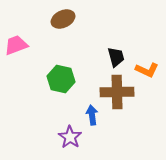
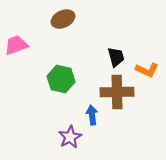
purple star: rotated 10 degrees clockwise
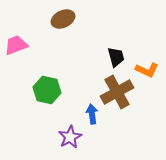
green hexagon: moved 14 px left, 11 px down
brown cross: rotated 28 degrees counterclockwise
blue arrow: moved 1 px up
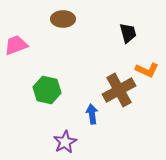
brown ellipse: rotated 25 degrees clockwise
black trapezoid: moved 12 px right, 24 px up
brown cross: moved 2 px right, 2 px up
purple star: moved 5 px left, 5 px down
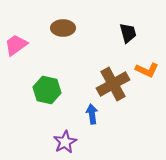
brown ellipse: moved 9 px down
pink trapezoid: rotated 15 degrees counterclockwise
brown cross: moved 6 px left, 6 px up
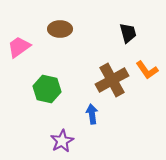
brown ellipse: moved 3 px left, 1 px down
pink trapezoid: moved 3 px right, 2 px down
orange L-shape: rotated 30 degrees clockwise
brown cross: moved 1 px left, 4 px up
green hexagon: moved 1 px up
purple star: moved 3 px left, 1 px up
